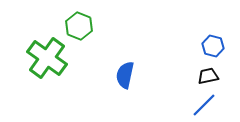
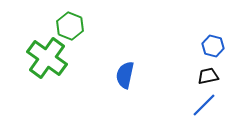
green hexagon: moved 9 px left
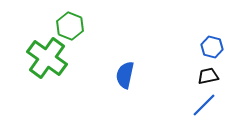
blue hexagon: moved 1 px left, 1 px down
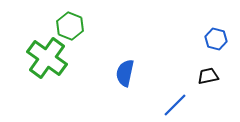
blue hexagon: moved 4 px right, 8 px up
blue semicircle: moved 2 px up
blue line: moved 29 px left
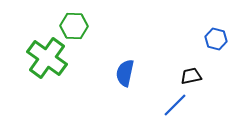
green hexagon: moved 4 px right; rotated 20 degrees counterclockwise
black trapezoid: moved 17 px left
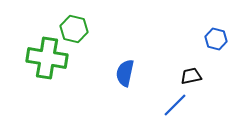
green hexagon: moved 3 px down; rotated 12 degrees clockwise
green cross: rotated 27 degrees counterclockwise
